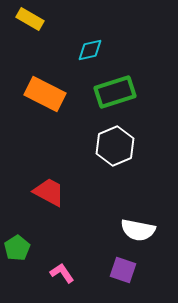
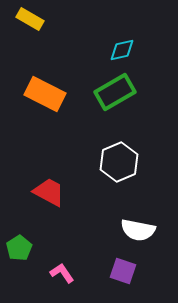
cyan diamond: moved 32 px right
green rectangle: rotated 12 degrees counterclockwise
white hexagon: moved 4 px right, 16 px down
green pentagon: moved 2 px right
purple square: moved 1 px down
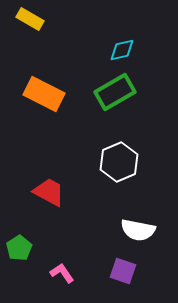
orange rectangle: moved 1 px left
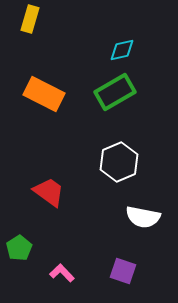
yellow rectangle: rotated 76 degrees clockwise
red trapezoid: rotated 8 degrees clockwise
white semicircle: moved 5 px right, 13 px up
pink L-shape: rotated 10 degrees counterclockwise
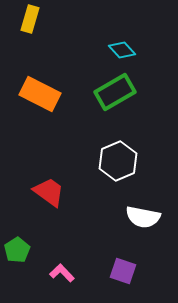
cyan diamond: rotated 60 degrees clockwise
orange rectangle: moved 4 px left
white hexagon: moved 1 px left, 1 px up
green pentagon: moved 2 px left, 2 px down
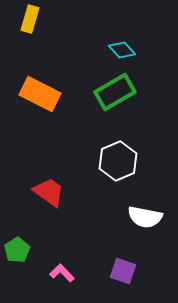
white semicircle: moved 2 px right
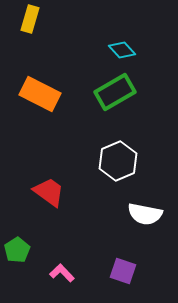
white semicircle: moved 3 px up
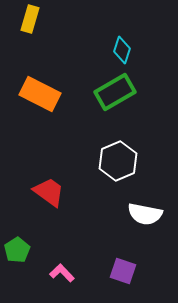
cyan diamond: rotated 60 degrees clockwise
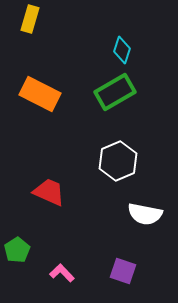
red trapezoid: rotated 12 degrees counterclockwise
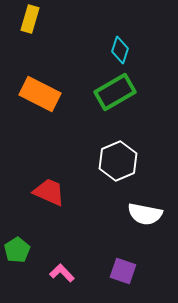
cyan diamond: moved 2 px left
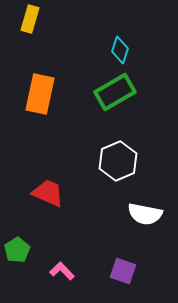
orange rectangle: rotated 75 degrees clockwise
red trapezoid: moved 1 px left, 1 px down
pink L-shape: moved 2 px up
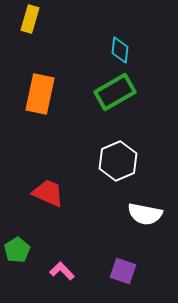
cyan diamond: rotated 12 degrees counterclockwise
